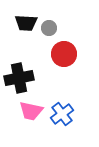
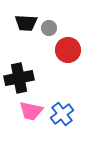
red circle: moved 4 px right, 4 px up
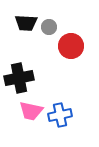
gray circle: moved 1 px up
red circle: moved 3 px right, 4 px up
blue cross: moved 2 px left, 1 px down; rotated 25 degrees clockwise
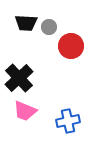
black cross: rotated 32 degrees counterclockwise
pink trapezoid: moved 6 px left; rotated 10 degrees clockwise
blue cross: moved 8 px right, 6 px down
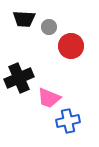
black trapezoid: moved 2 px left, 4 px up
black cross: rotated 20 degrees clockwise
pink trapezoid: moved 24 px right, 13 px up
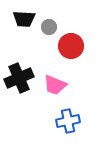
pink trapezoid: moved 6 px right, 13 px up
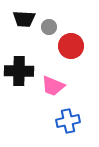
black cross: moved 7 px up; rotated 24 degrees clockwise
pink trapezoid: moved 2 px left, 1 px down
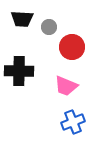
black trapezoid: moved 2 px left
red circle: moved 1 px right, 1 px down
pink trapezoid: moved 13 px right
blue cross: moved 5 px right, 1 px down; rotated 10 degrees counterclockwise
